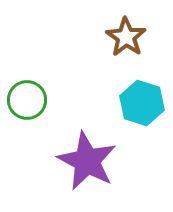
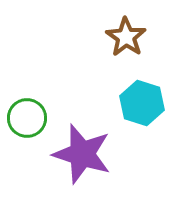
green circle: moved 18 px down
purple star: moved 5 px left, 7 px up; rotated 10 degrees counterclockwise
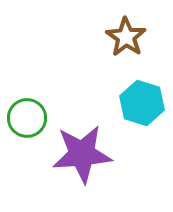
purple star: rotated 22 degrees counterclockwise
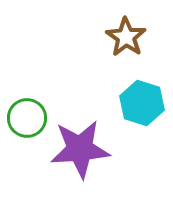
purple star: moved 2 px left, 5 px up
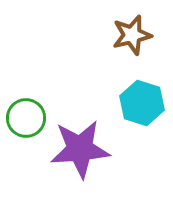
brown star: moved 6 px right, 2 px up; rotated 24 degrees clockwise
green circle: moved 1 px left
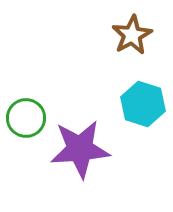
brown star: rotated 15 degrees counterclockwise
cyan hexagon: moved 1 px right, 1 px down
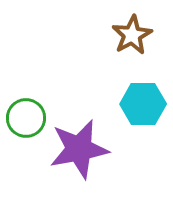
cyan hexagon: rotated 18 degrees counterclockwise
purple star: moved 1 px left; rotated 6 degrees counterclockwise
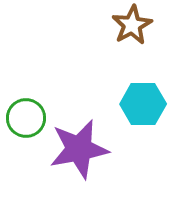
brown star: moved 10 px up
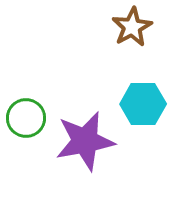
brown star: moved 2 px down
purple star: moved 6 px right, 8 px up
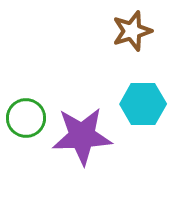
brown star: moved 4 px down; rotated 12 degrees clockwise
purple star: moved 3 px left, 5 px up; rotated 8 degrees clockwise
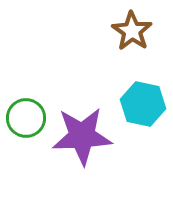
brown star: rotated 21 degrees counterclockwise
cyan hexagon: rotated 12 degrees clockwise
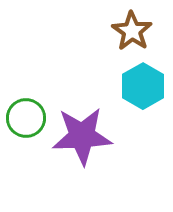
cyan hexagon: moved 18 px up; rotated 18 degrees clockwise
